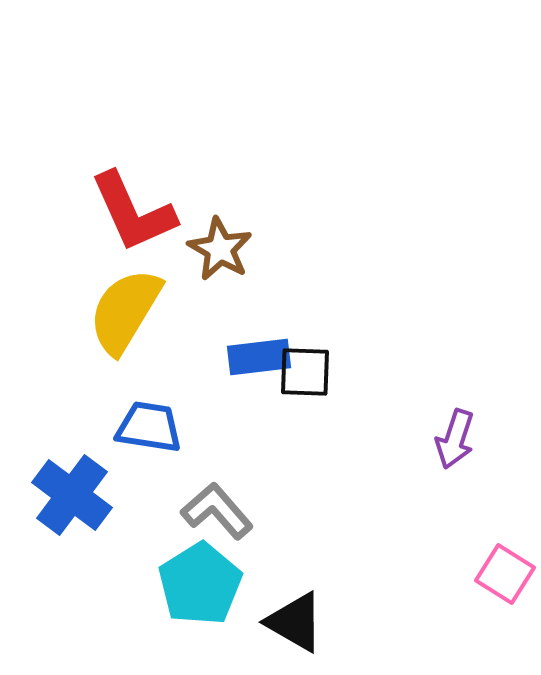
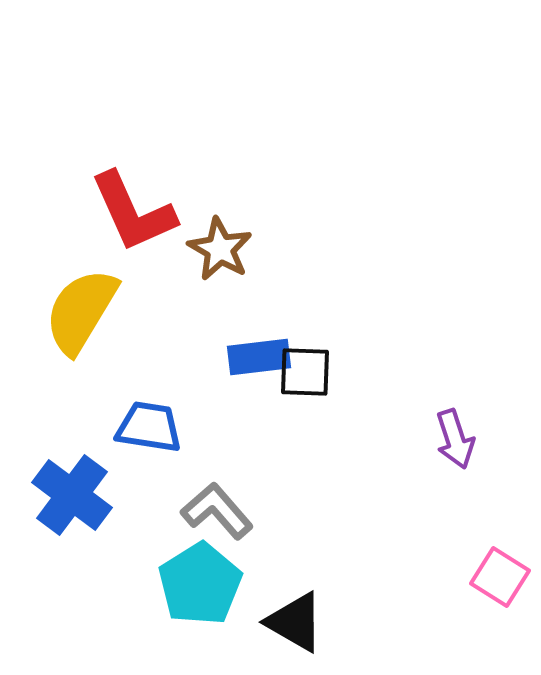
yellow semicircle: moved 44 px left
purple arrow: rotated 36 degrees counterclockwise
pink square: moved 5 px left, 3 px down
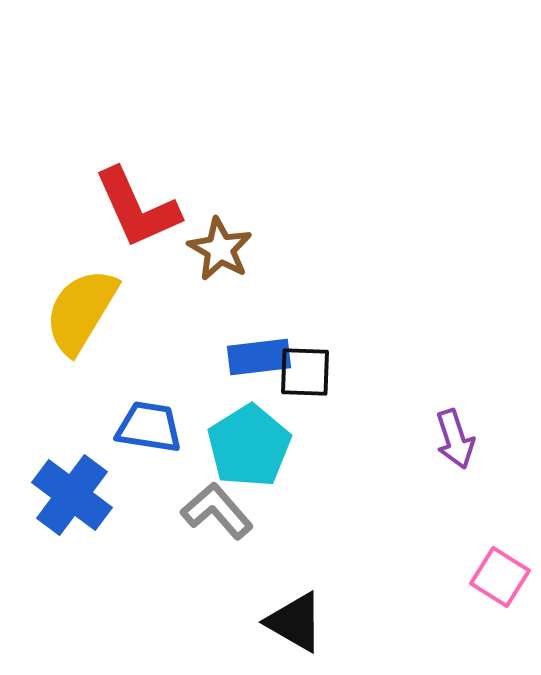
red L-shape: moved 4 px right, 4 px up
cyan pentagon: moved 49 px right, 138 px up
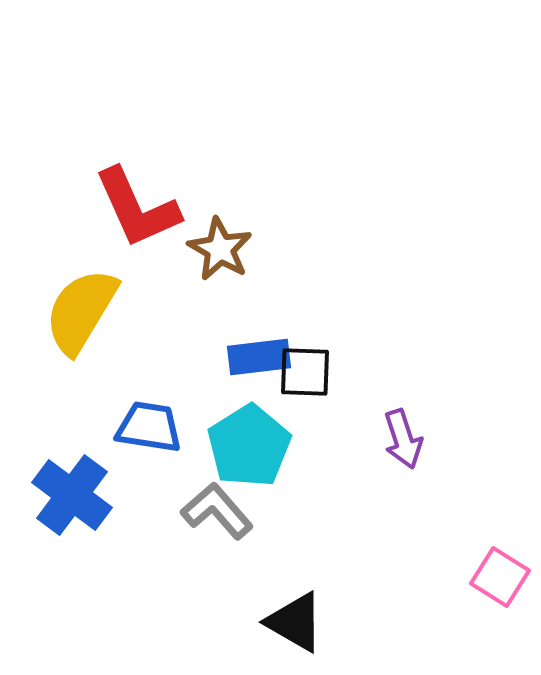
purple arrow: moved 52 px left
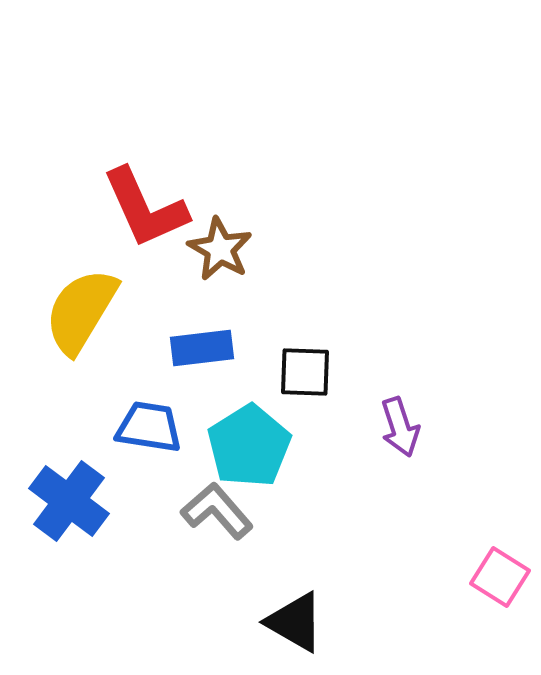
red L-shape: moved 8 px right
blue rectangle: moved 57 px left, 9 px up
purple arrow: moved 3 px left, 12 px up
blue cross: moved 3 px left, 6 px down
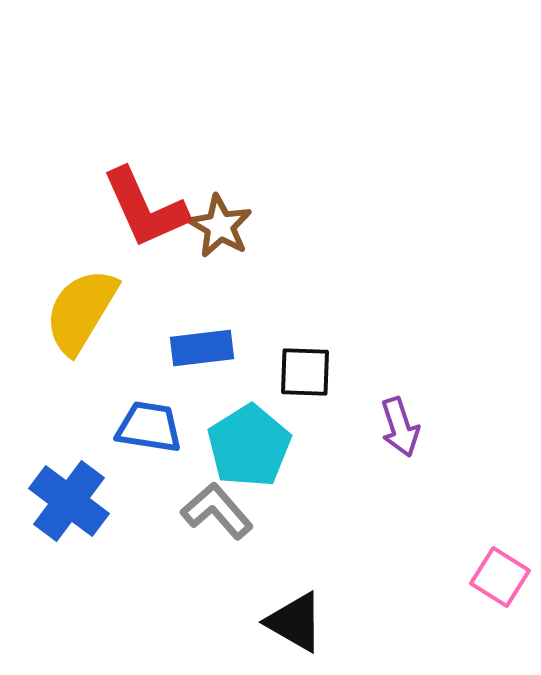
brown star: moved 23 px up
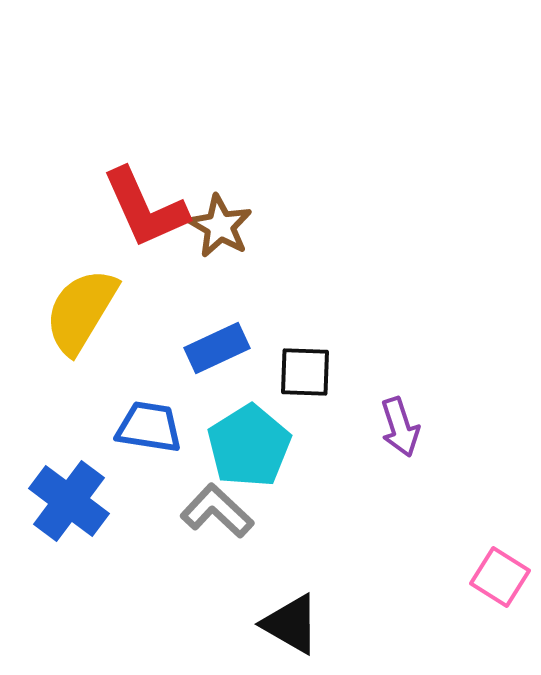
blue rectangle: moved 15 px right; rotated 18 degrees counterclockwise
gray L-shape: rotated 6 degrees counterclockwise
black triangle: moved 4 px left, 2 px down
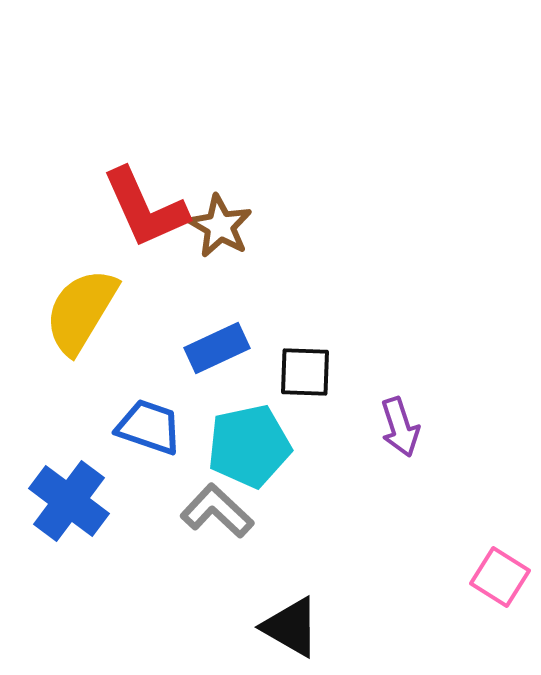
blue trapezoid: rotated 10 degrees clockwise
cyan pentagon: rotated 20 degrees clockwise
black triangle: moved 3 px down
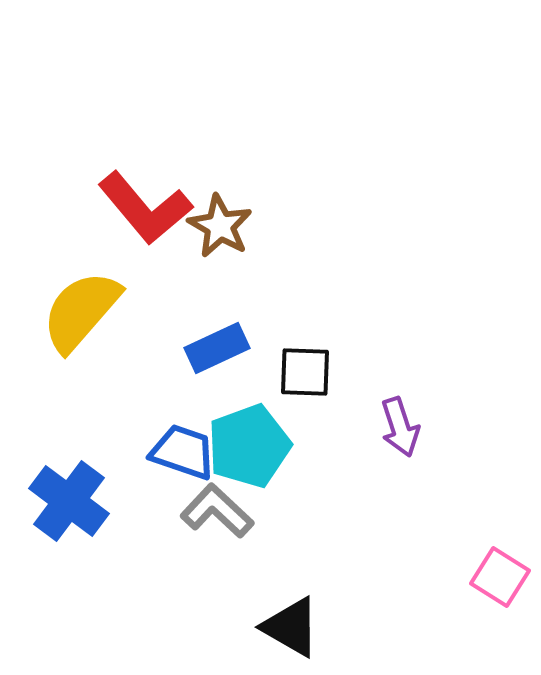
red L-shape: rotated 16 degrees counterclockwise
yellow semicircle: rotated 10 degrees clockwise
blue trapezoid: moved 34 px right, 25 px down
cyan pentagon: rotated 8 degrees counterclockwise
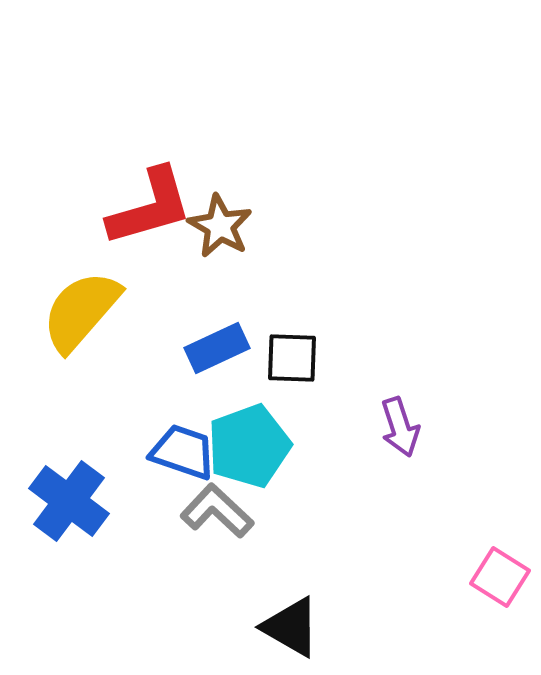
red L-shape: moved 5 px right, 1 px up; rotated 66 degrees counterclockwise
black square: moved 13 px left, 14 px up
